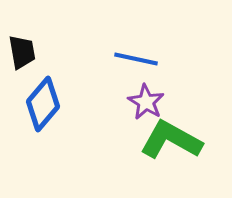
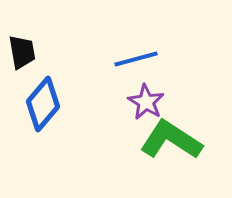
blue line: rotated 27 degrees counterclockwise
green L-shape: rotated 4 degrees clockwise
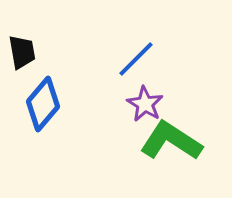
blue line: rotated 30 degrees counterclockwise
purple star: moved 1 px left, 2 px down
green L-shape: moved 1 px down
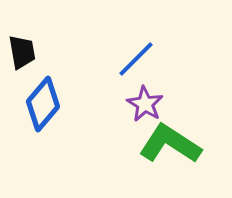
green L-shape: moved 1 px left, 3 px down
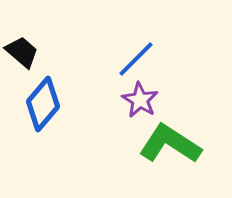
black trapezoid: rotated 39 degrees counterclockwise
purple star: moved 5 px left, 4 px up
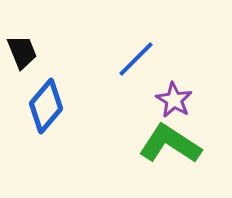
black trapezoid: rotated 27 degrees clockwise
purple star: moved 34 px right
blue diamond: moved 3 px right, 2 px down
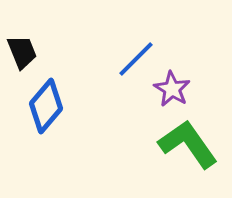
purple star: moved 2 px left, 11 px up
green L-shape: moved 18 px right; rotated 22 degrees clockwise
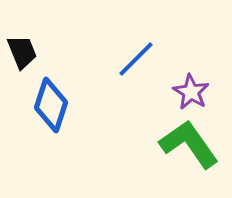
purple star: moved 19 px right, 3 px down
blue diamond: moved 5 px right, 1 px up; rotated 22 degrees counterclockwise
green L-shape: moved 1 px right
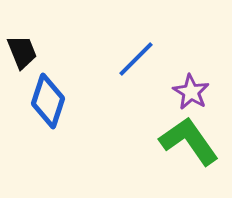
blue diamond: moved 3 px left, 4 px up
green L-shape: moved 3 px up
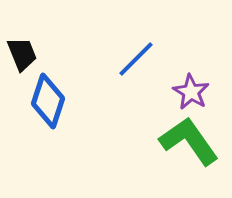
black trapezoid: moved 2 px down
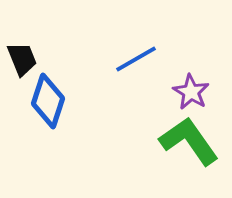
black trapezoid: moved 5 px down
blue line: rotated 15 degrees clockwise
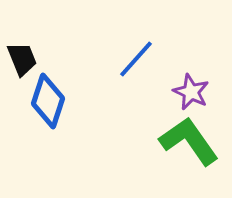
blue line: rotated 18 degrees counterclockwise
purple star: rotated 6 degrees counterclockwise
